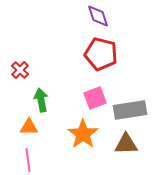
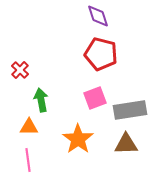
orange star: moved 5 px left, 5 px down
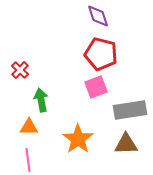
pink square: moved 1 px right, 11 px up
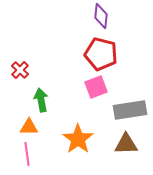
purple diamond: moved 3 px right; rotated 25 degrees clockwise
pink line: moved 1 px left, 6 px up
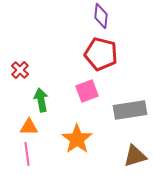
pink square: moved 9 px left, 4 px down
orange star: moved 1 px left
brown triangle: moved 9 px right, 12 px down; rotated 15 degrees counterclockwise
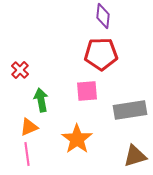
purple diamond: moved 2 px right
red pentagon: rotated 16 degrees counterclockwise
pink square: rotated 15 degrees clockwise
orange triangle: rotated 24 degrees counterclockwise
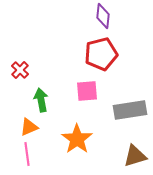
red pentagon: rotated 12 degrees counterclockwise
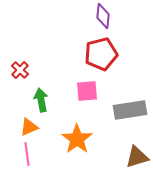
brown triangle: moved 2 px right, 1 px down
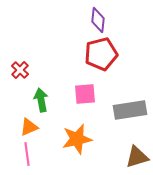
purple diamond: moved 5 px left, 4 px down
pink square: moved 2 px left, 3 px down
orange star: rotated 24 degrees clockwise
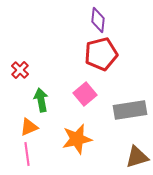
pink square: rotated 35 degrees counterclockwise
